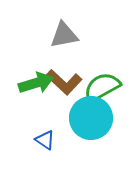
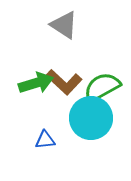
gray triangle: moved 10 px up; rotated 44 degrees clockwise
blue triangle: rotated 40 degrees counterclockwise
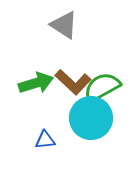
brown L-shape: moved 9 px right
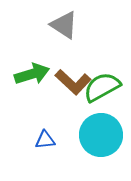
green arrow: moved 4 px left, 9 px up
cyan circle: moved 10 px right, 17 px down
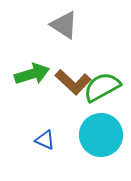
blue triangle: rotated 30 degrees clockwise
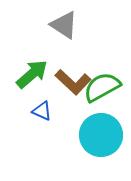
green arrow: rotated 24 degrees counterclockwise
blue triangle: moved 3 px left, 29 px up
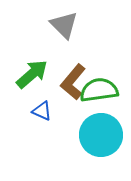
gray triangle: rotated 12 degrees clockwise
brown L-shape: rotated 87 degrees clockwise
green semicircle: moved 3 px left, 3 px down; rotated 21 degrees clockwise
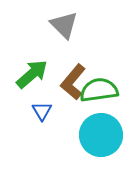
blue triangle: rotated 35 degrees clockwise
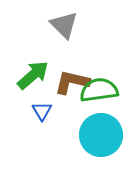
green arrow: moved 1 px right, 1 px down
brown L-shape: moved 1 px left; rotated 63 degrees clockwise
